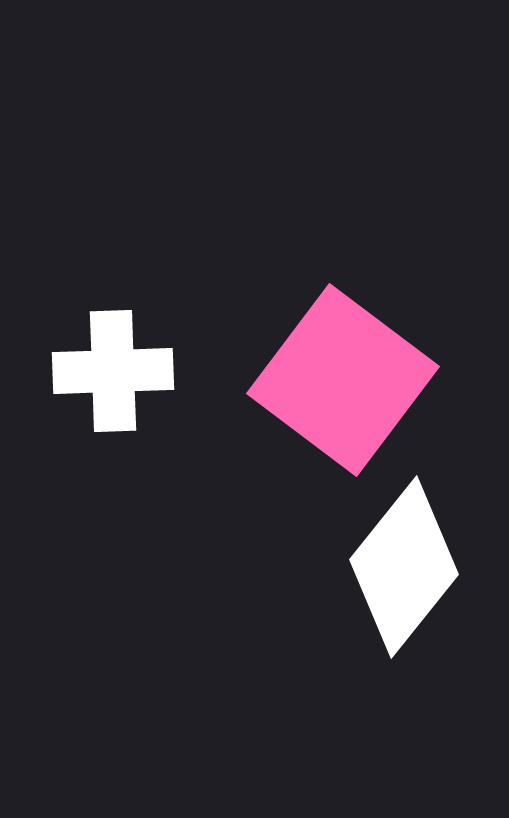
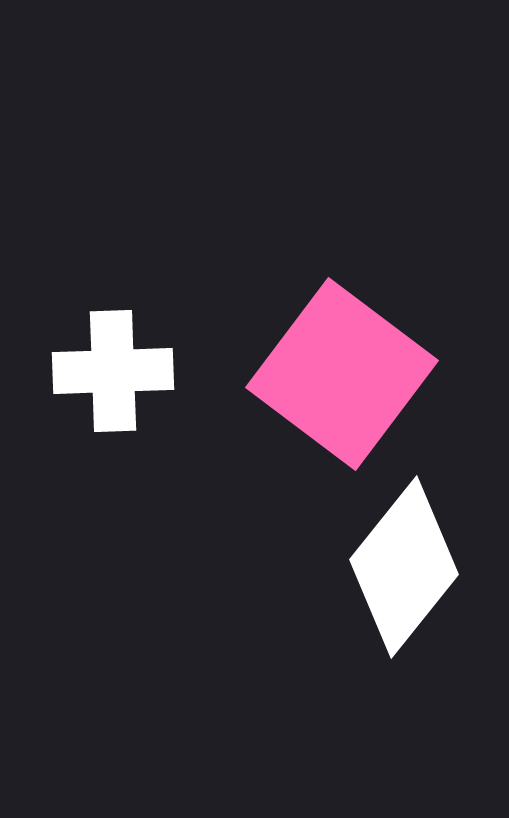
pink square: moved 1 px left, 6 px up
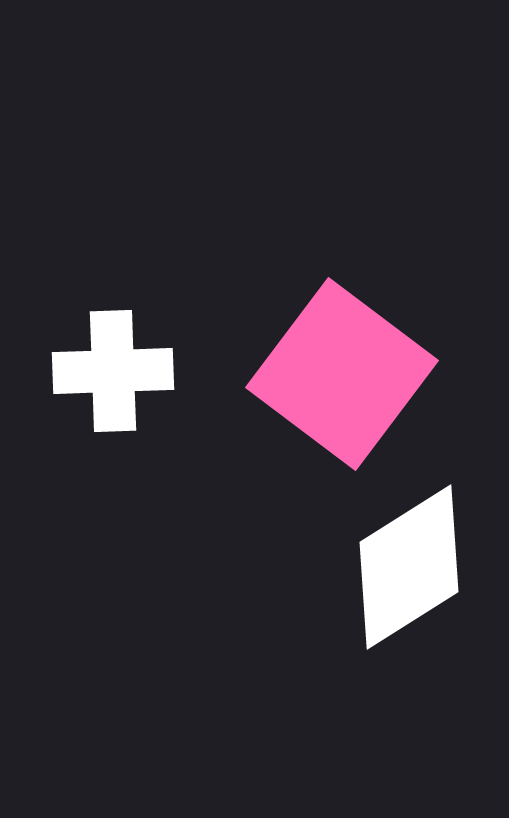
white diamond: moved 5 px right; rotated 19 degrees clockwise
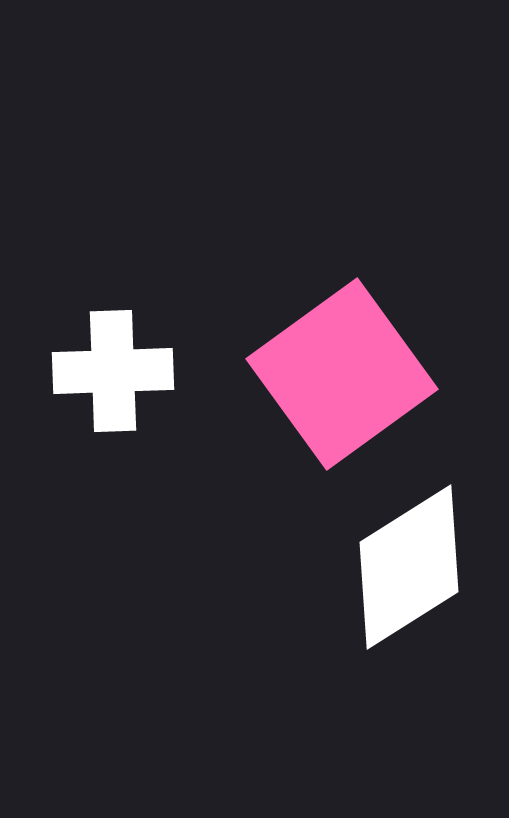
pink square: rotated 17 degrees clockwise
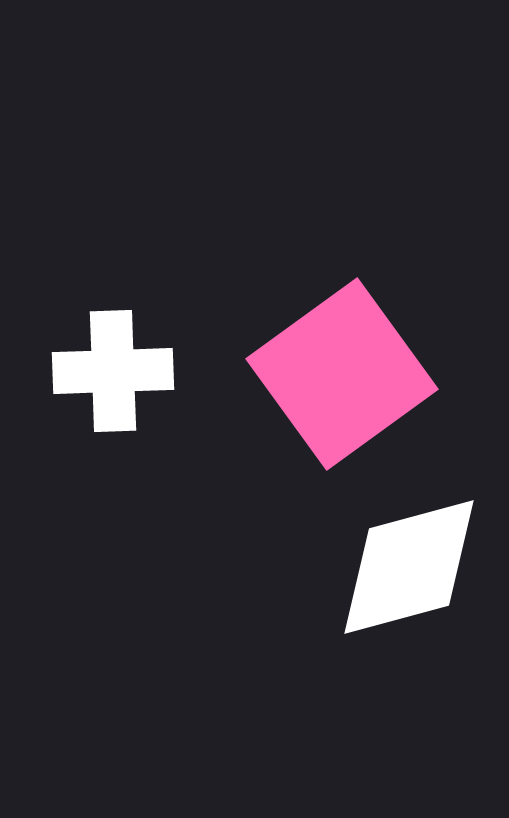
white diamond: rotated 17 degrees clockwise
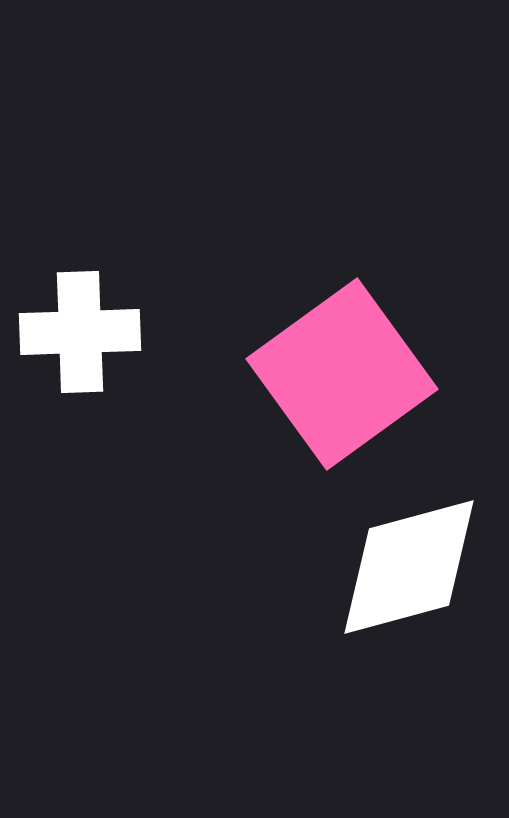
white cross: moved 33 px left, 39 px up
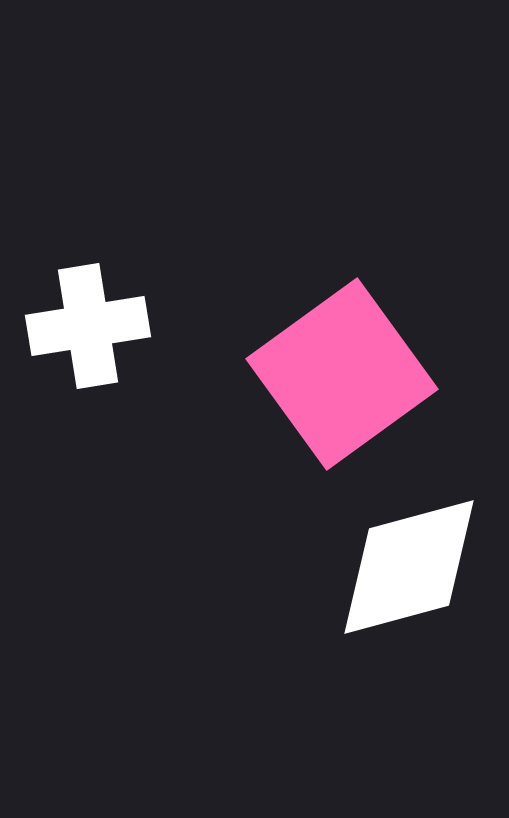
white cross: moved 8 px right, 6 px up; rotated 7 degrees counterclockwise
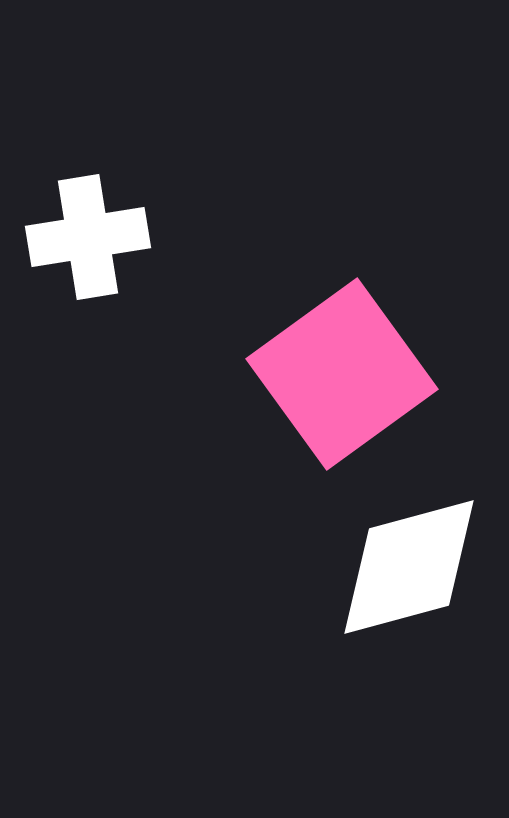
white cross: moved 89 px up
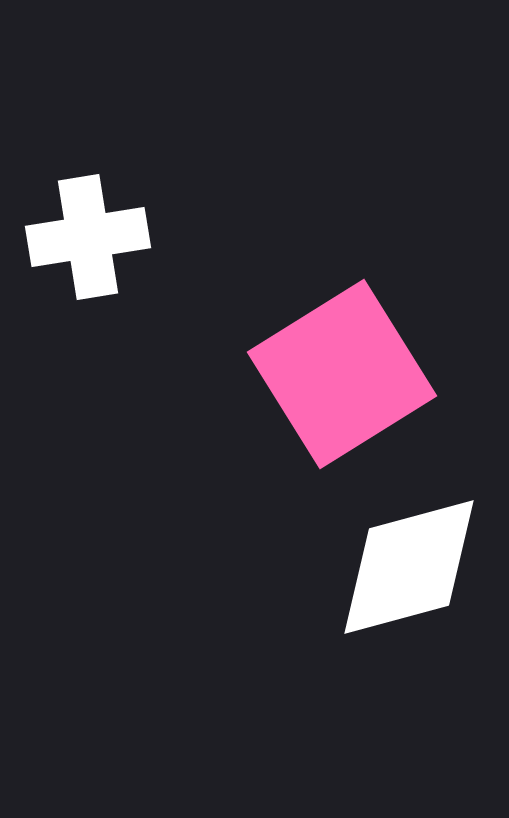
pink square: rotated 4 degrees clockwise
